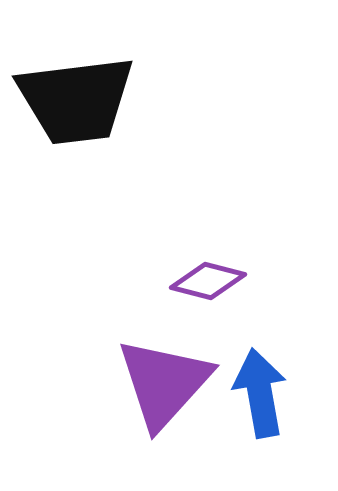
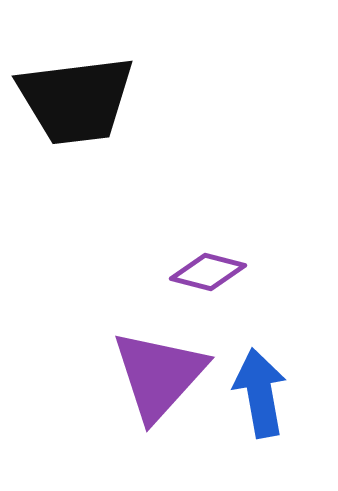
purple diamond: moved 9 px up
purple triangle: moved 5 px left, 8 px up
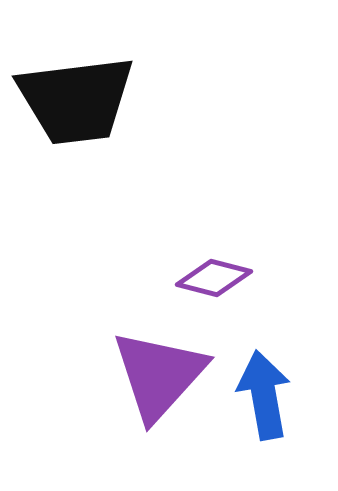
purple diamond: moved 6 px right, 6 px down
blue arrow: moved 4 px right, 2 px down
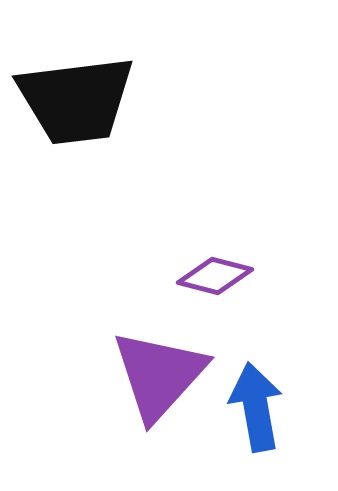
purple diamond: moved 1 px right, 2 px up
blue arrow: moved 8 px left, 12 px down
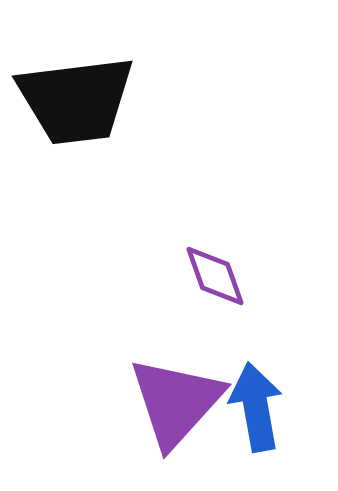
purple diamond: rotated 56 degrees clockwise
purple triangle: moved 17 px right, 27 px down
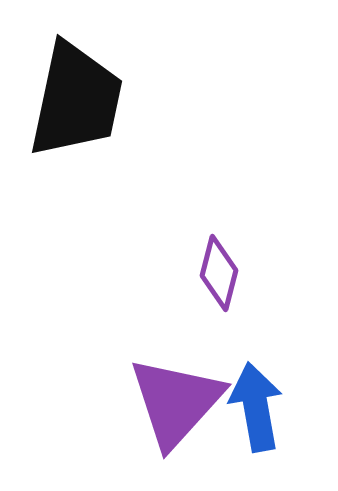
black trapezoid: rotated 71 degrees counterclockwise
purple diamond: moved 4 px right, 3 px up; rotated 34 degrees clockwise
